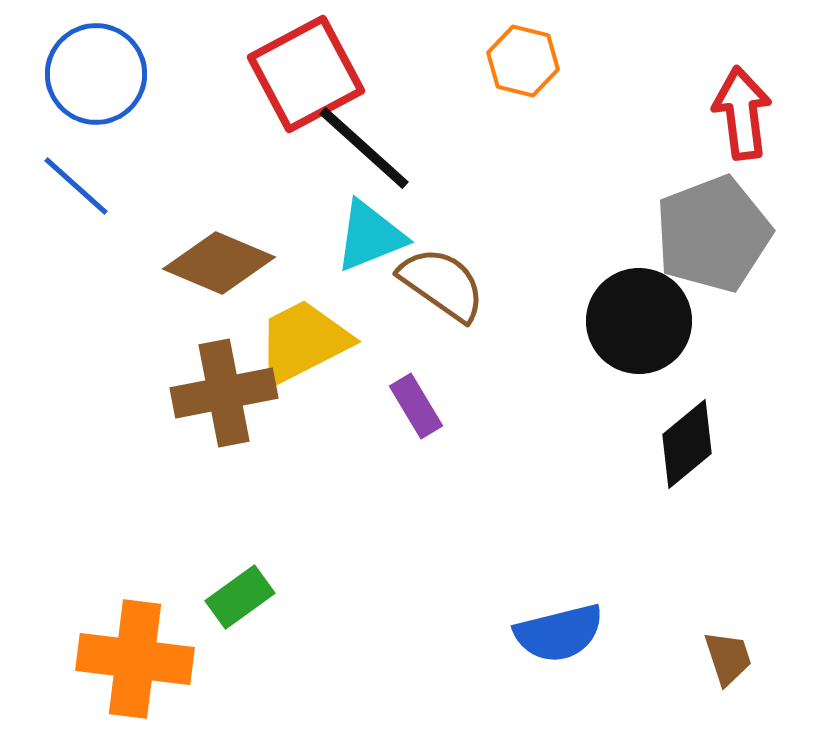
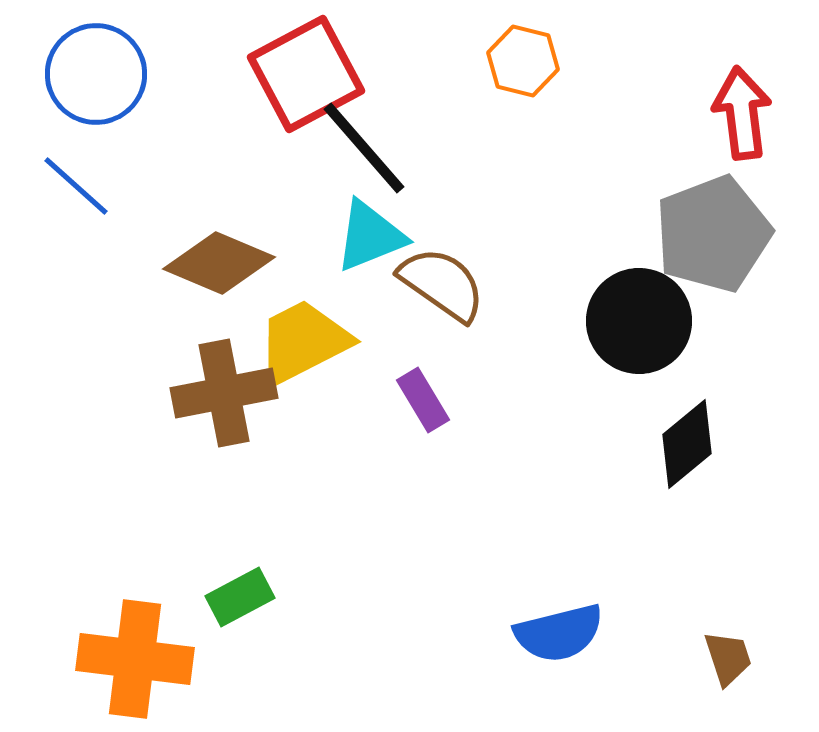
black line: rotated 7 degrees clockwise
purple rectangle: moved 7 px right, 6 px up
green rectangle: rotated 8 degrees clockwise
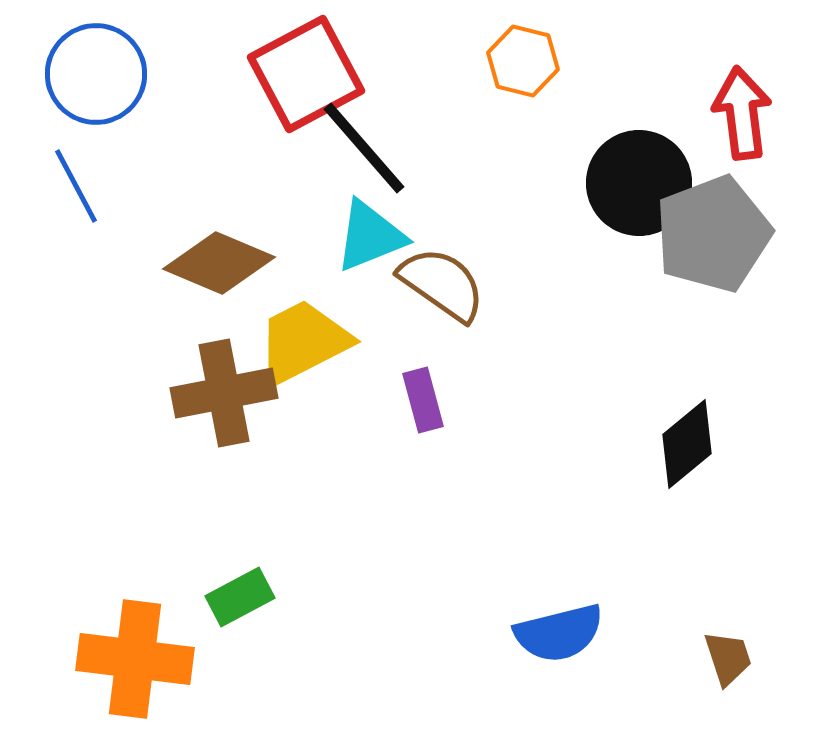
blue line: rotated 20 degrees clockwise
black circle: moved 138 px up
purple rectangle: rotated 16 degrees clockwise
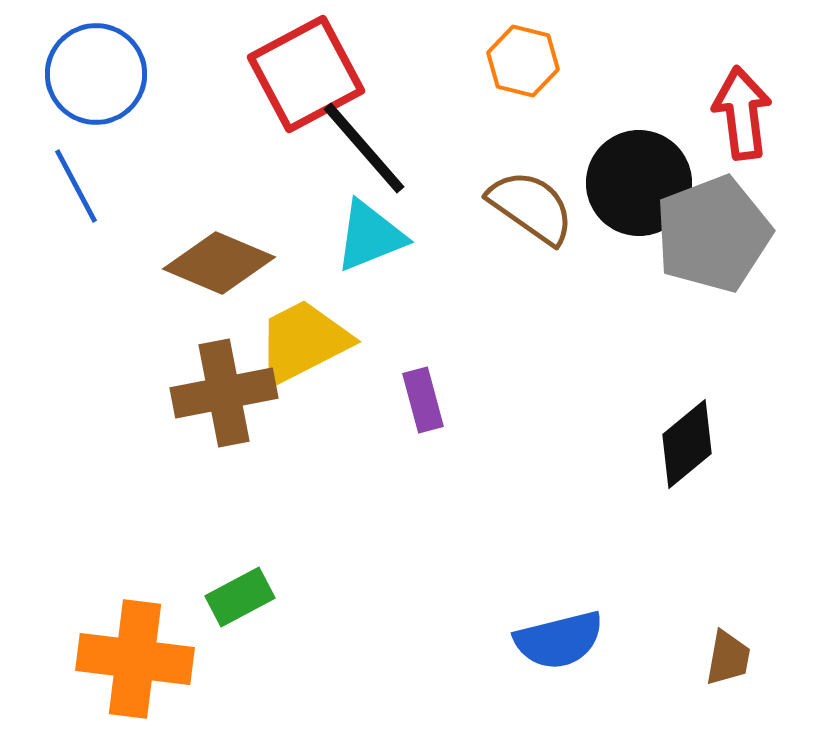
brown semicircle: moved 89 px right, 77 px up
blue semicircle: moved 7 px down
brown trapezoid: rotated 28 degrees clockwise
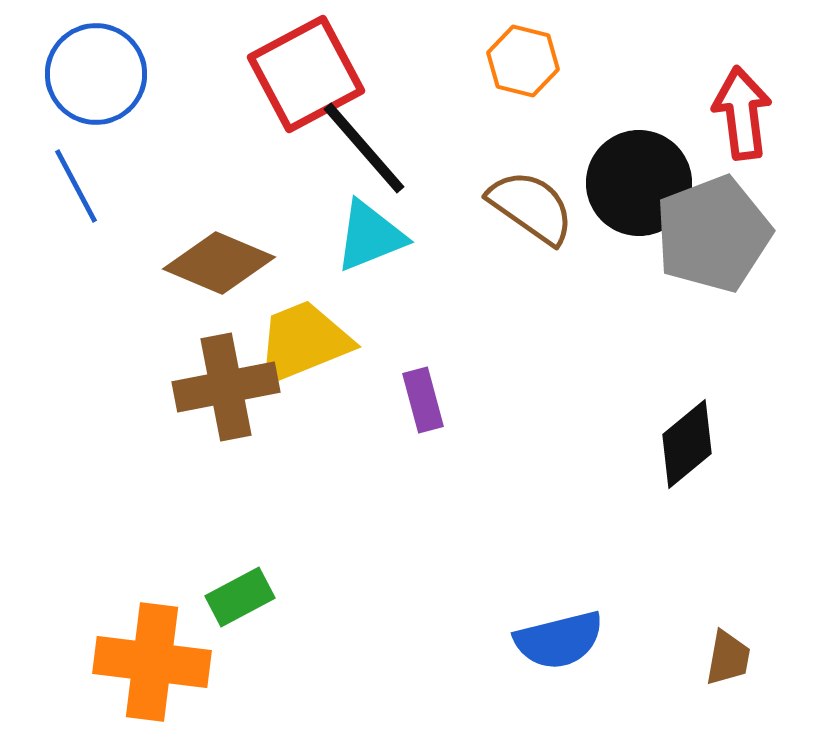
yellow trapezoid: rotated 5 degrees clockwise
brown cross: moved 2 px right, 6 px up
orange cross: moved 17 px right, 3 px down
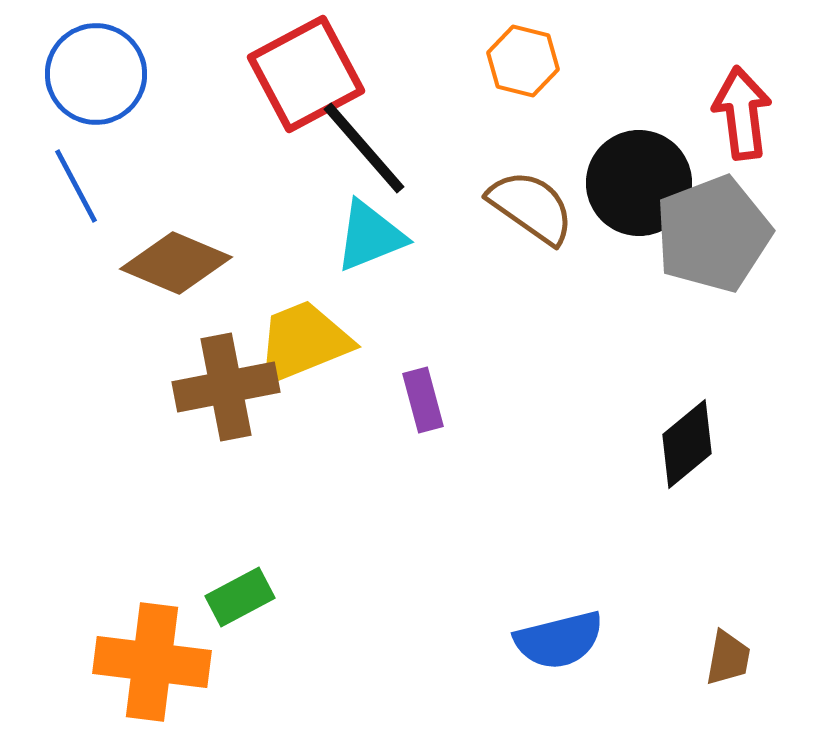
brown diamond: moved 43 px left
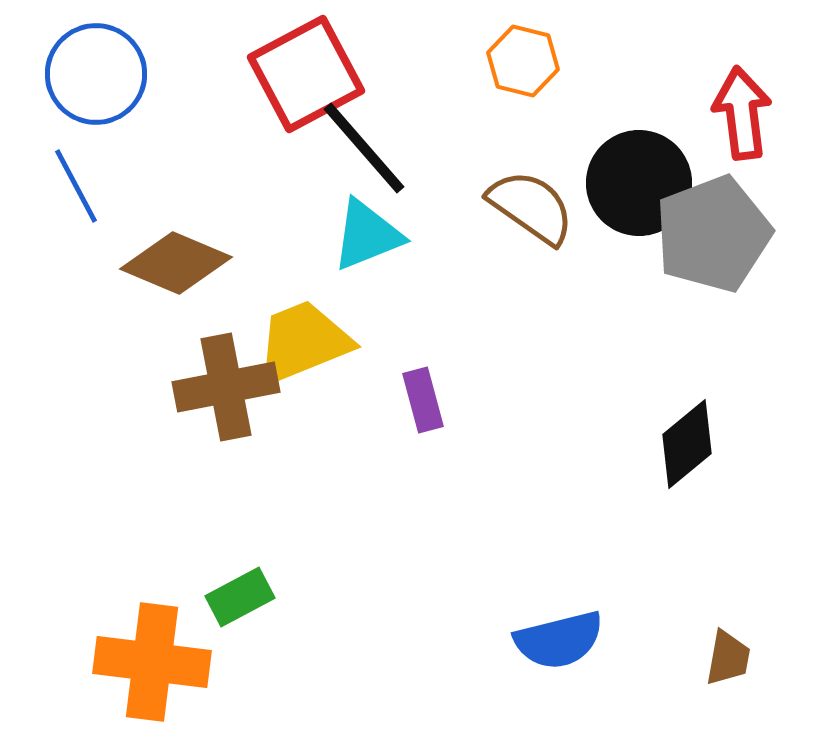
cyan triangle: moved 3 px left, 1 px up
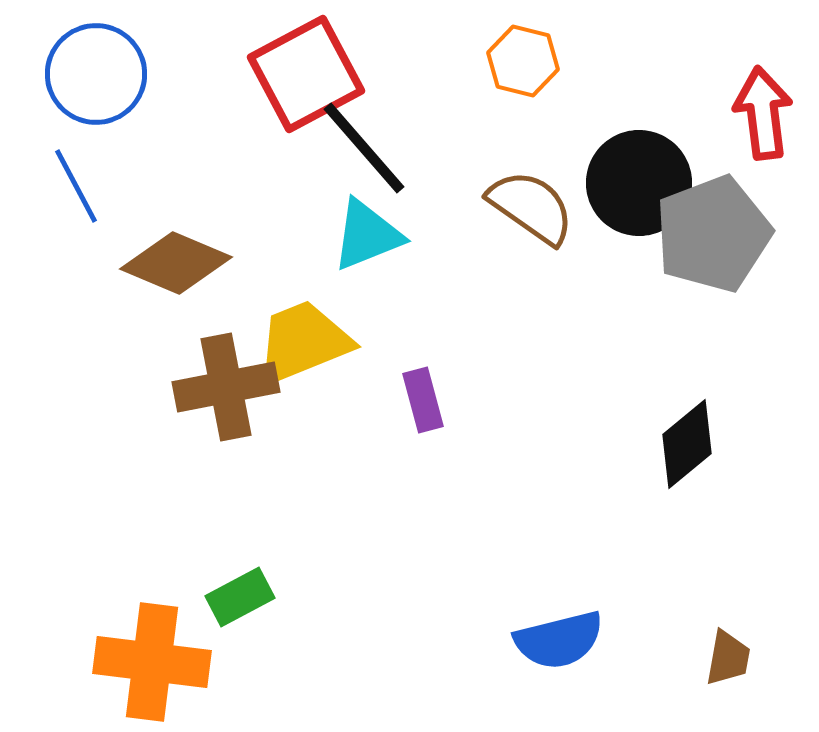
red arrow: moved 21 px right
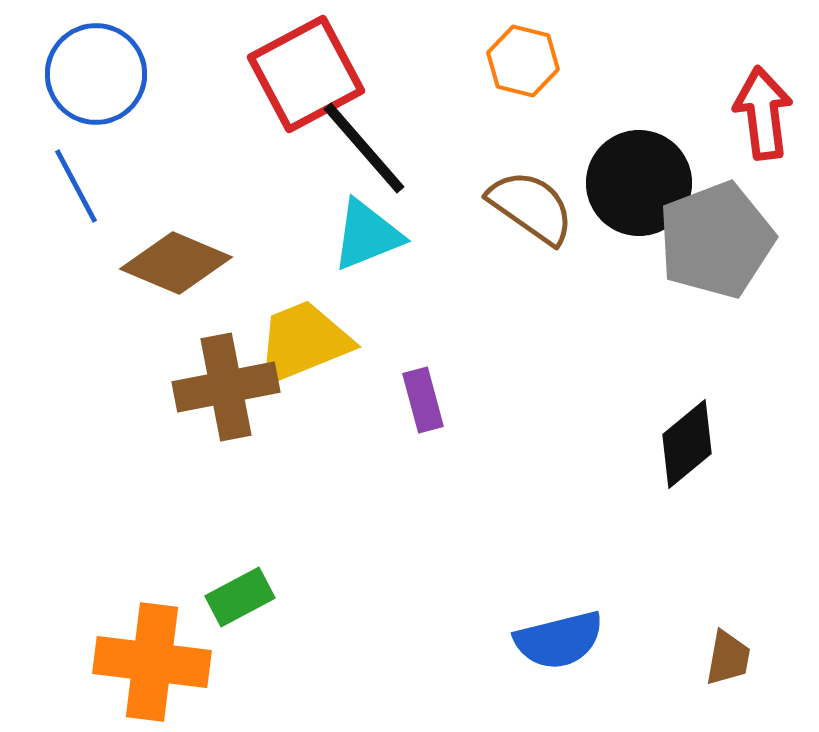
gray pentagon: moved 3 px right, 6 px down
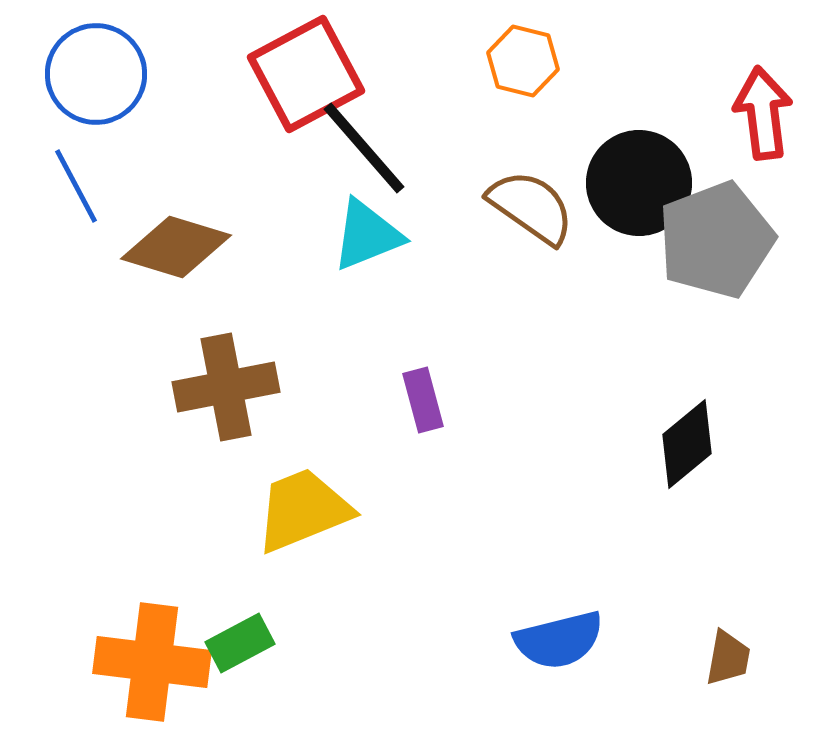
brown diamond: moved 16 px up; rotated 6 degrees counterclockwise
yellow trapezoid: moved 168 px down
green rectangle: moved 46 px down
